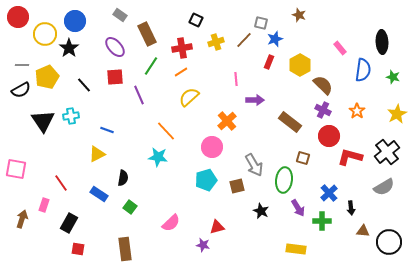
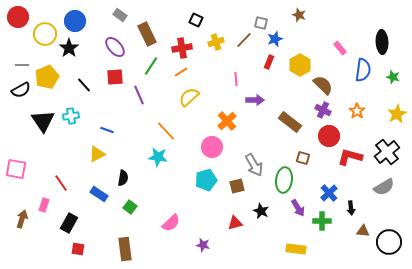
red triangle at (217, 227): moved 18 px right, 4 px up
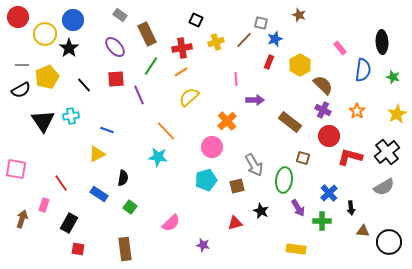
blue circle at (75, 21): moved 2 px left, 1 px up
red square at (115, 77): moved 1 px right, 2 px down
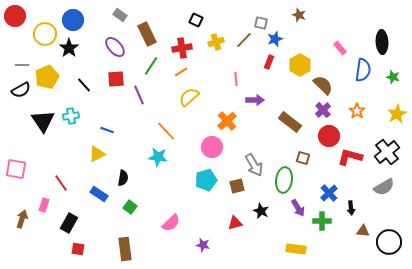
red circle at (18, 17): moved 3 px left, 1 px up
purple cross at (323, 110): rotated 21 degrees clockwise
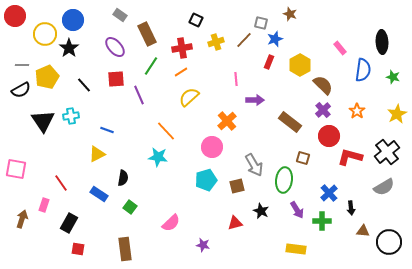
brown star at (299, 15): moved 9 px left, 1 px up
purple arrow at (298, 208): moved 1 px left, 2 px down
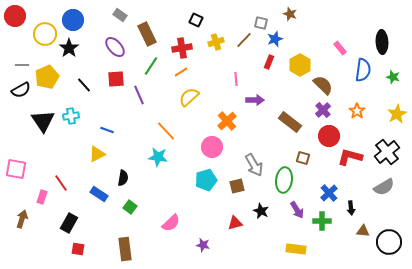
pink rectangle at (44, 205): moved 2 px left, 8 px up
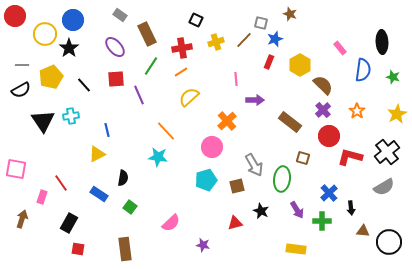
yellow pentagon at (47, 77): moved 4 px right
blue line at (107, 130): rotated 56 degrees clockwise
green ellipse at (284, 180): moved 2 px left, 1 px up
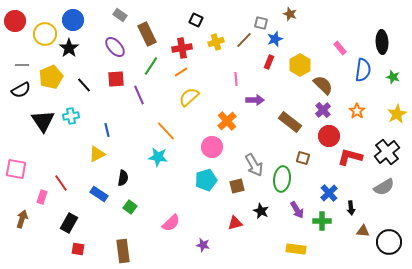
red circle at (15, 16): moved 5 px down
brown rectangle at (125, 249): moved 2 px left, 2 px down
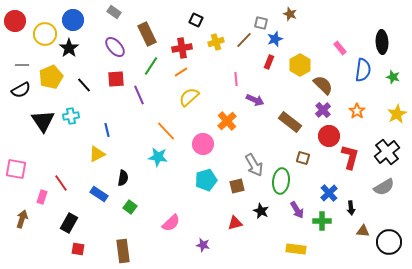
gray rectangle at (120, 15): moved 6 px left, 3 px up
purple arrow at (255, 100): rotated 24 degrees clockwise
pink circle at (212, 147): moved 9 px left, 3 px up
red L-shape at (350, 157): rotated 90 degrees clockwise
green ellipse at (282, 179): moved 1 px left, 2 px down
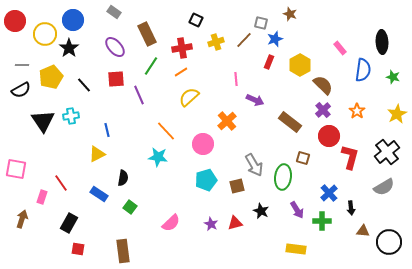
green ellipse at (281, 181): moved 2 px right, 4 px up
purple star at (203, 245): moved 8 px right, 21 px up; rotated 16 degrees clockwise
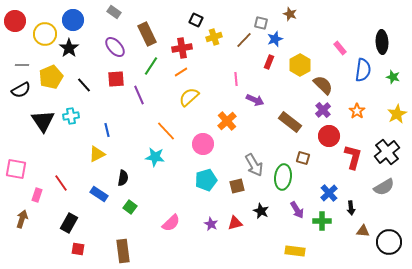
yellow cross at (216, 42): moved 2 px left, 5 px up
cyan star at (158, 157): moved 3 px left
red L-shape at (350, 157): moved 3 px right
pink rectangle at (42, 197): moved 5 px left, 2 px up
yellow rectangle at (296, 249): moved 1 px left, 2 px down
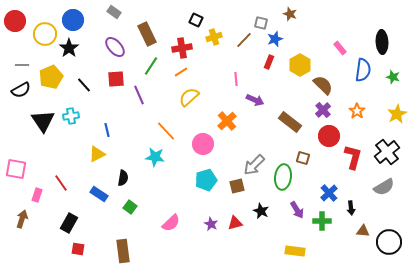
gray arrow at (254, 165): rotated 75 degrees clockwise
